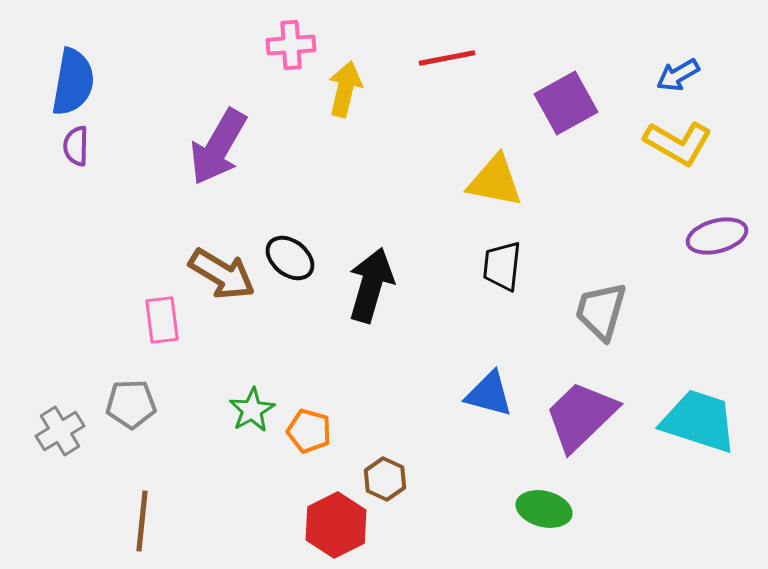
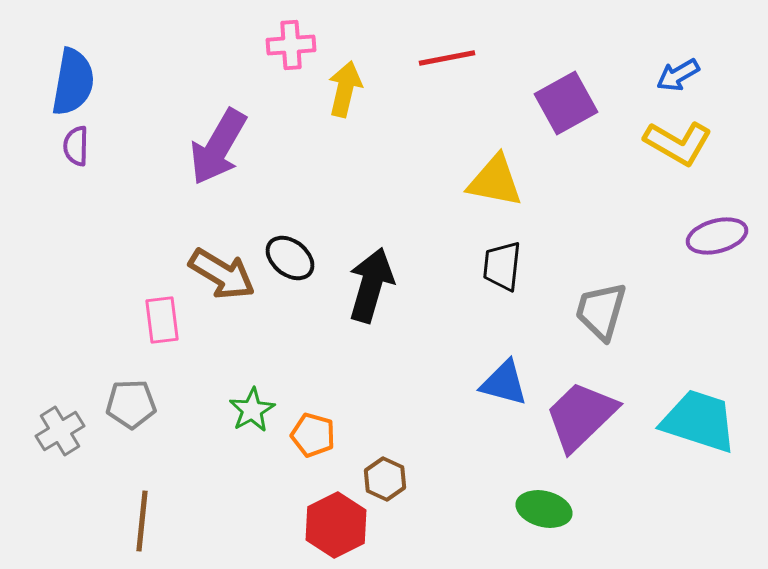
blue triangle: moved 15 px right, 11 px up
orange pentagon: moved 4 px right, 4 px down
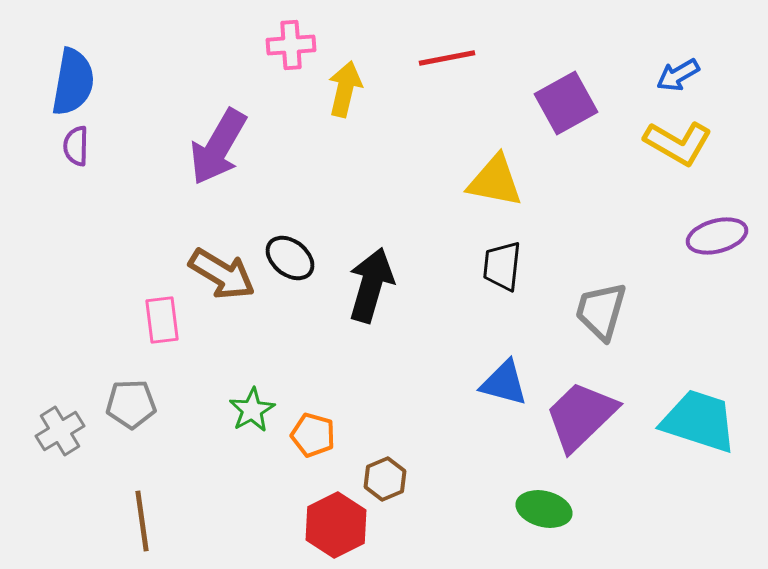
brown hexagon: rotated 12 degrees clockwise
brown line: rotated 14 degrees counterclockwise
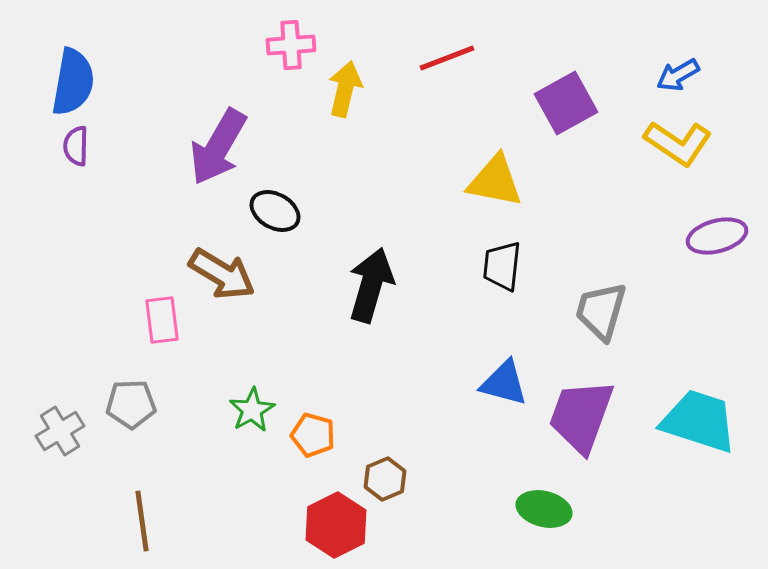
red line: rotated 10 degrees counterclockwise
yellow L-shape: rotated 4 degrees clockwise
black ellipse: moved 15 px left, 47 px up; rotated 9 degrees counterclockwise
purple trapezoid: rotated 26 degrees counterclockwise
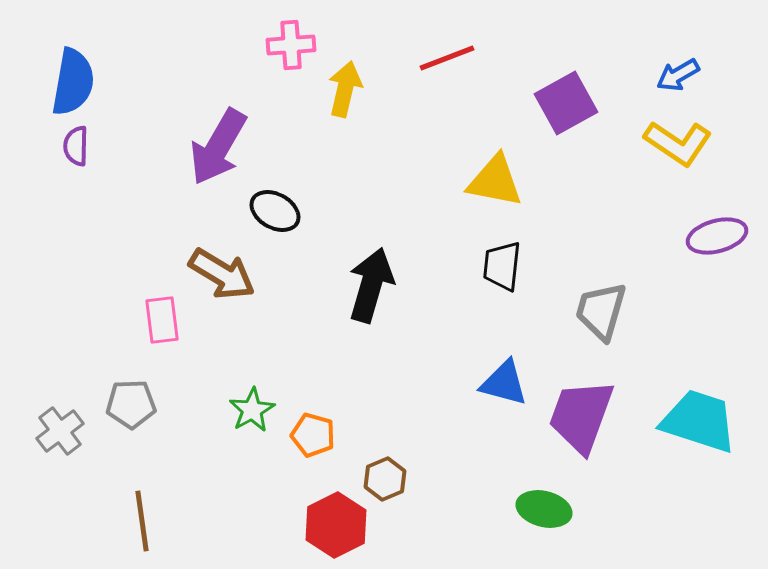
gray cross: rotated 6 degrees counterclockwise
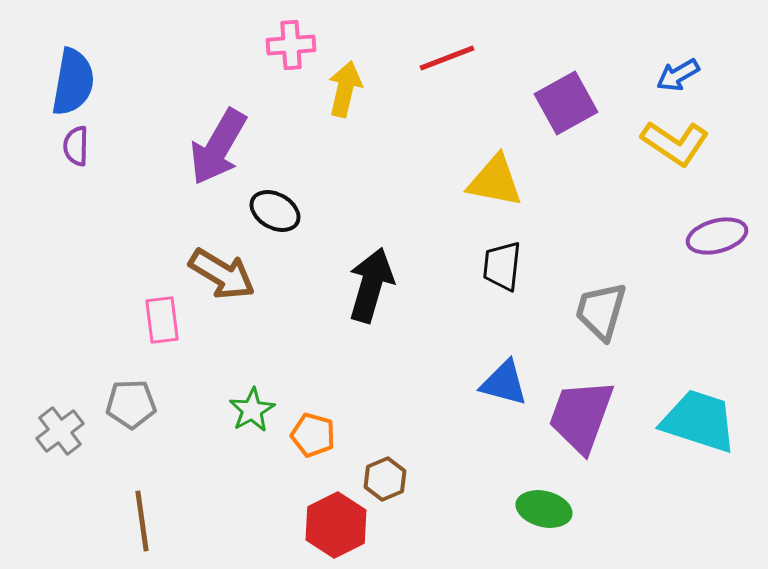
yellow L-shape: moved 3 px left
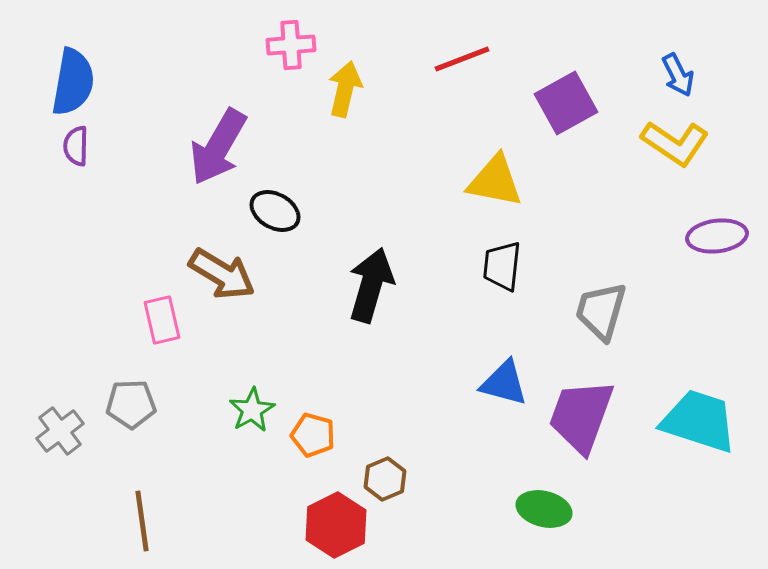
red line: moved 15 px right, 1 px down
blue arrow: rotated 87 degrees counterclockwise
purple ellipse: rotated 8 degrees clockwise
pink rectangle: rotated 6 degrees counterclockwise
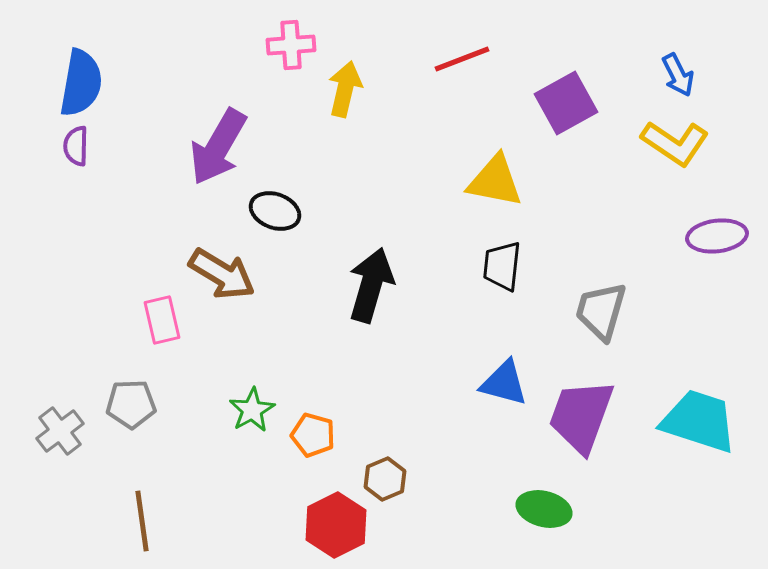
blue semicircle: moved 8 px right, 1 px down
black ellipse: rotated 9 degrees counterclockwise
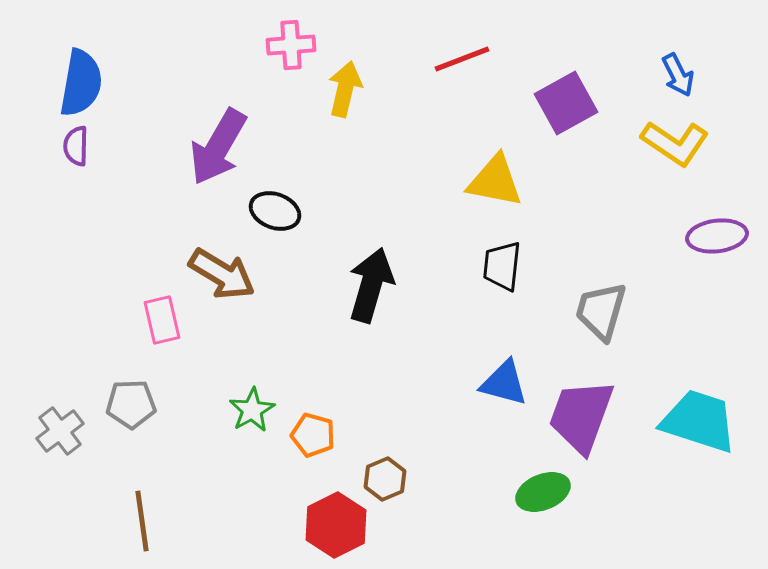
green ellipse: moved 1 px left, 17 px up; rotated 36 degrees counterclockwise
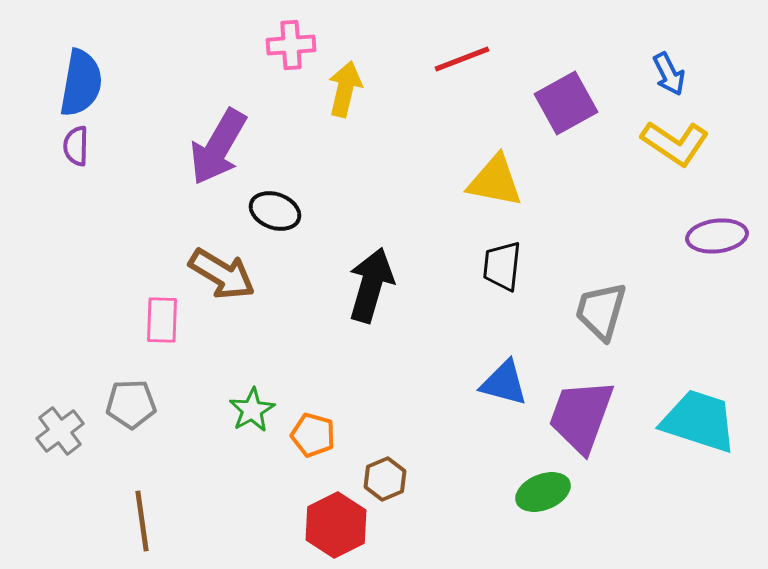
blue arrow: moved 9 px left, 1 px up
pink rectangle: rotated 15 degrees clockwise
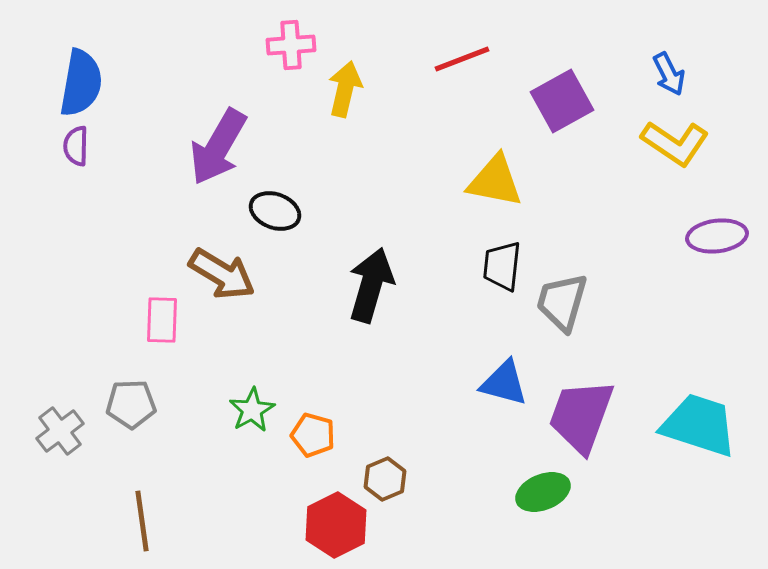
purple square: moved 4 px left, 2 px up
gray trapezoid: moved 39 px left, 9 px up
cyan trapezoid: moved 4 px down
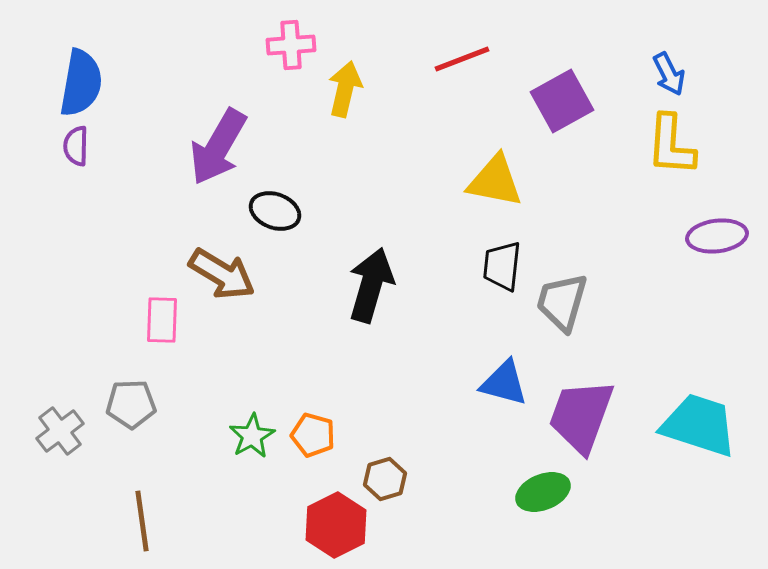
yellow L-shape: moved 4 px left, 2 px down; rotated 60 degrees clockwise
green star: moved 26 px down
brown hexagon: rotated 6 degrees clockwise
